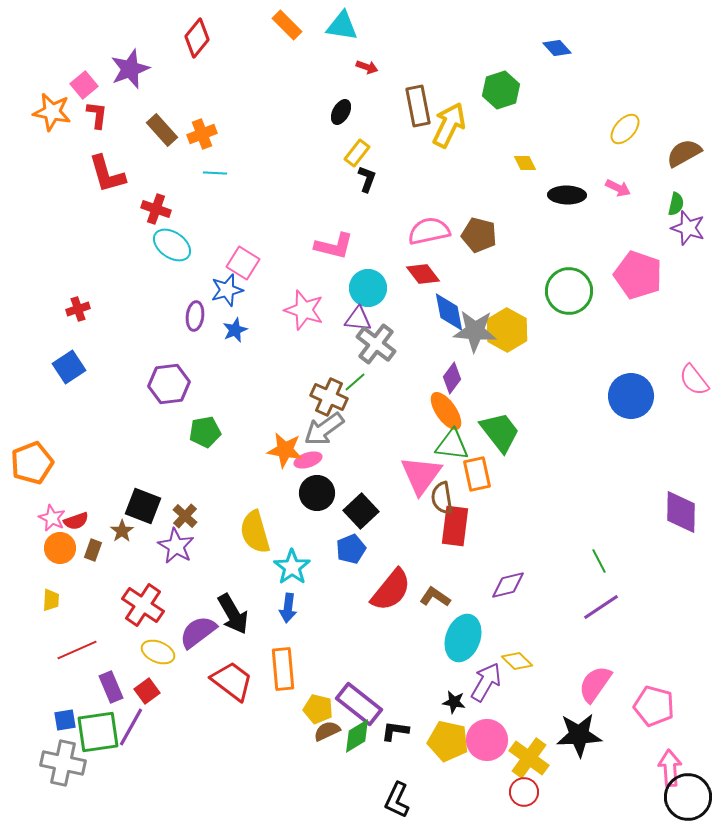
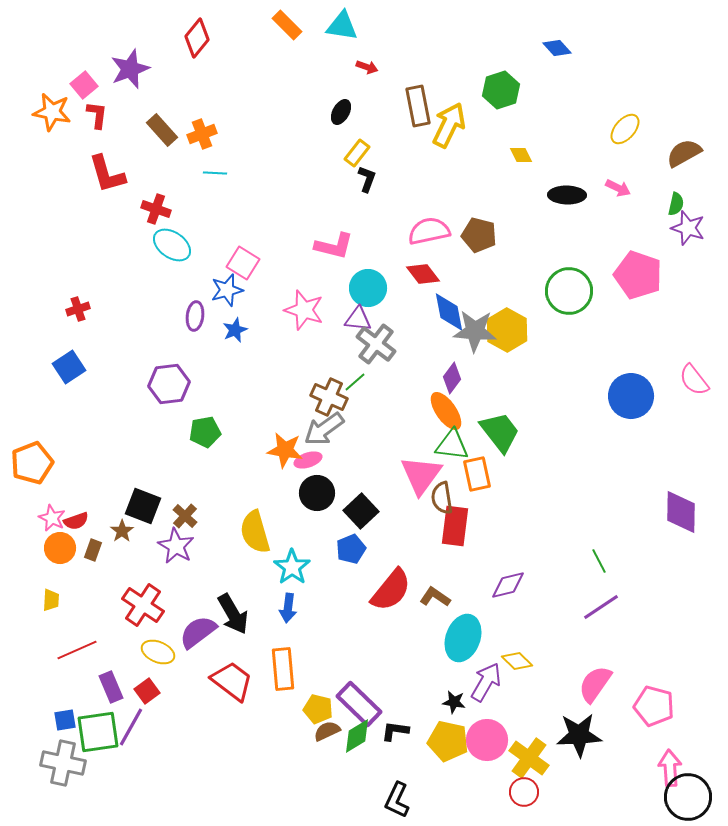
yellow diamond at (525, 163): moved 4 px left, 8 px up
purple rectangle at (359, 704): rotated 6 degrees clockwise
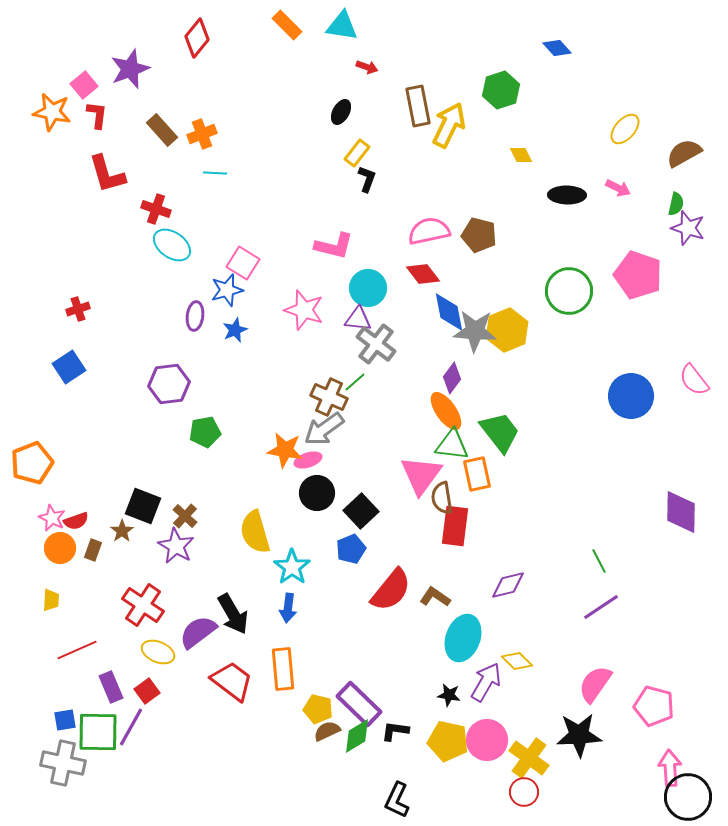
yellow hexagon at (507, 330): rotated 9 degrees clockwise
black star at (454, 702): moved 5 px left, 7 px up
green square at (98, 732): rotated 9 degrees clockwise
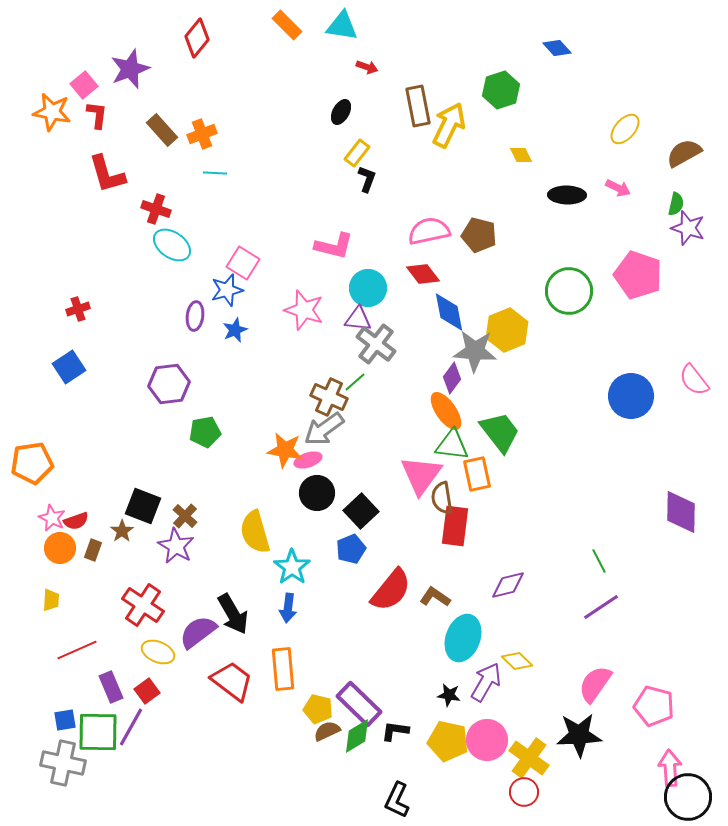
gray star at (475, 331): moved 20 px down
orange pentagon at (32, 463): rotated 12 degrees clockwise
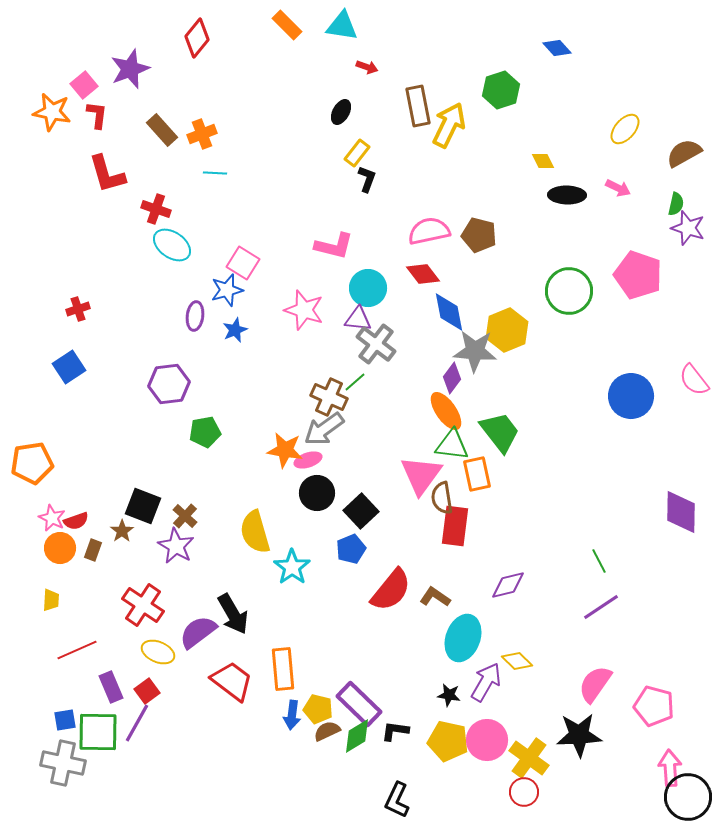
yellow diamond at (521, 155): moved 22 px right, 6 px down
blue arrow at (288, 608): moved 4 px right, 107 px down
purple line at (131, 727): moved 6 px right, 4 px up
